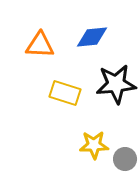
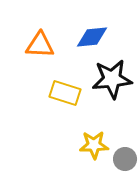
black star: moved 4 px left, 5 px up
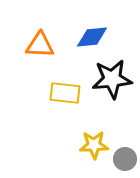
yellow rectangle: rotated 12 degrees counterclockwise
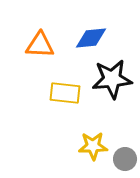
blue diamond: moved 1 px left, 1 px down
yellow star: moved 1 px left, 1 px down
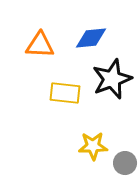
black star: rotated 15 degrees counterclockwise
gray circle: moved 4 px down
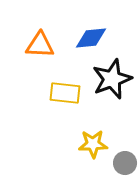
yellow star: moved 2 px up
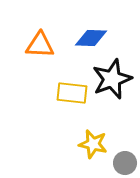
blue diamond: rotated 8 degrees clockwise
yellow rectangle: moved 7 px right
yellow star: rotated 16 degrees clockwise
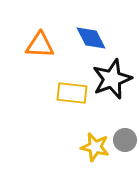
blue diamond: rotated 60 degrees clockwise
yellow star: moved 2 px right, 3 px down
gray circle: moved 23 px up
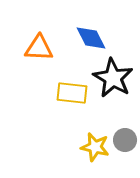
orange triangle: moved 1 px left, 3 px down
black star: moved 1 px right, 1 px up; rotated 21 degrees counterclockwise
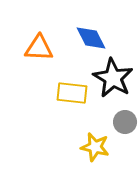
gray circle: moved 18 px up
